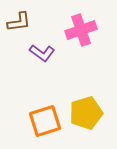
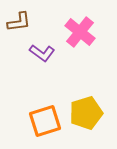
pink cross: moved 1 px left, 2 px down; rotated 32 degrees counterclockwise
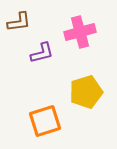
pink cross: rotated 36 degrees clockwise
purple L-shape: rotated 50 degrees counterclockwise
yellow pentagon: moved 21 px up
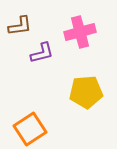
brown L-shape: moved 1 px right, 4 px down
yellow pentagon: rotated 12 degrees clockwise
orange square: moved 15 px left, 8 px down; rotated 16 degrees counterclockwise
